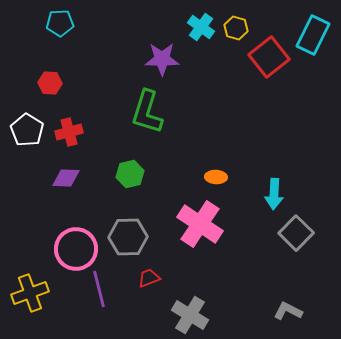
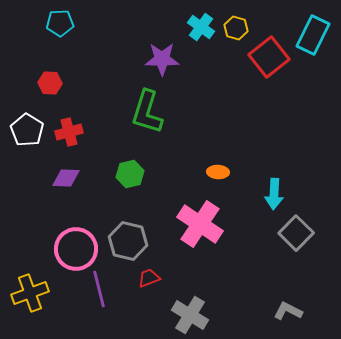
orange ellipse: moved 2 px right, 5 px up
gray hexagon: moved 4 px down; rotated 15 degrees clockwise
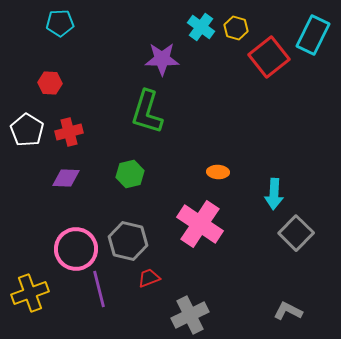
gray cross: rotated 33 degrees clockwise
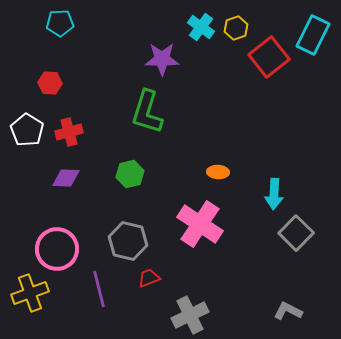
yellow hexagon: rotated 25 degrees clockwise
pink circle: moved 19 px left
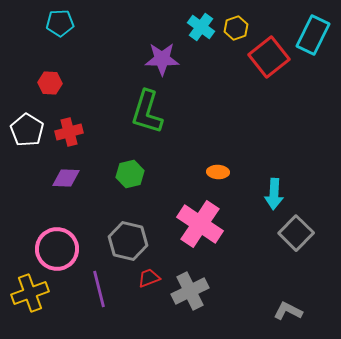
gray cross: moved 24 px up
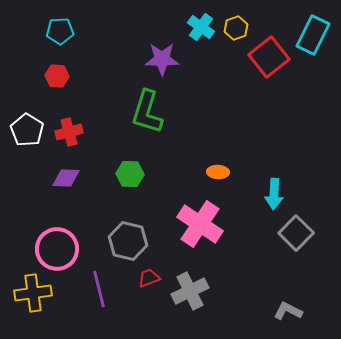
cyan pentagon: moved 8 px down
red hexagon: moved 7 px right, 7 px up
green hexagon: rotated 16 degrees clockwise
yellow cross: moved 3 px right; rotated 12 degrees clockwise
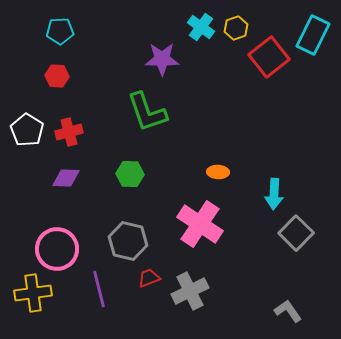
green L-shape: rotated 36 degrees counterclockwise
gray L-shape: rotated 28 degrees clockwise
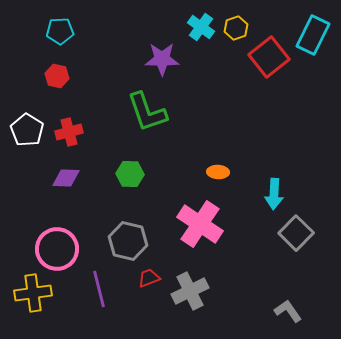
red hexagon: rotated 10 degrees clockwise
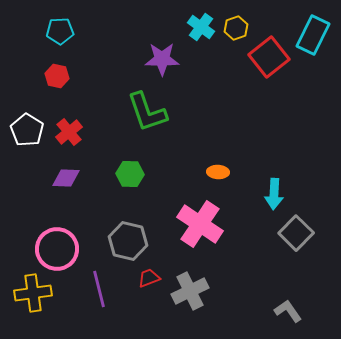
red cross: rotated 24 degrees counterclockwise
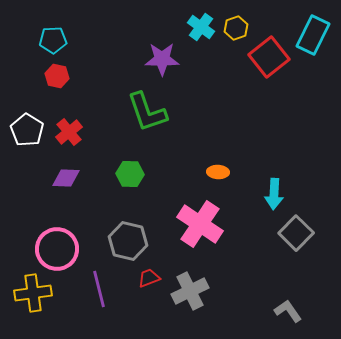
cyan pentagon: moved 7 px left, 9 px down
